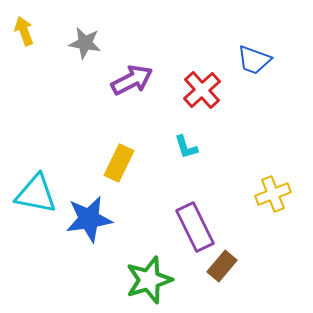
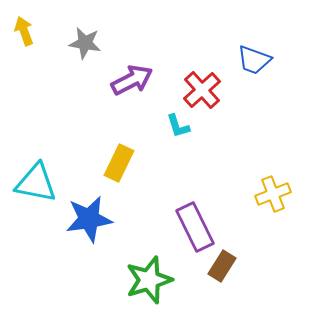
cyan L-shape: moved 8 px left, 21 px up
cyan triangle: moved 11 px up
brown rectangle: rotated 8 degrees counterclockwise
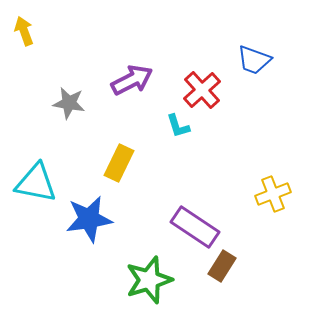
gray star: moved 16 px left, 60 px down
purple rectangle: rotated 30 degrees counterclockwise
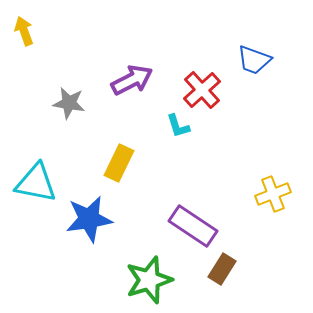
purple rectangle: moved 2 px left, 1 px up
brown rectangle: moved 3 px down
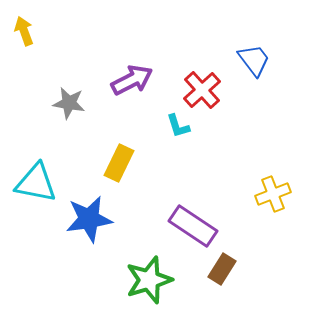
blue trapezoid: rotated 147 degrees counterclockwise
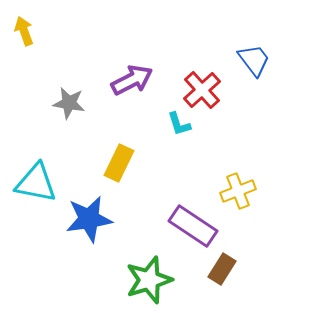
cyan L-shape: moved 1 px right, 2 px up
yellow cross: moved 35 px left, 3 px up
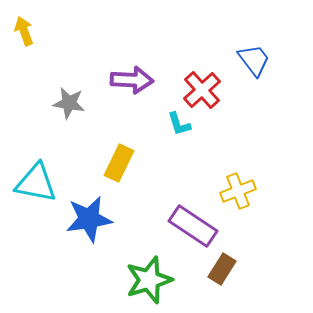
purple arrow: rotated 30 degrees clockwise
